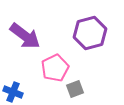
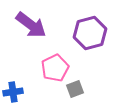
purple arrow: moved 6 px right, 11 px up
blue cross: rotated 30 degrees counterclockwise
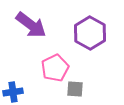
purple hexagon: rotated 16 degrees counterclockwise
gray square: rotated 24 degrees clockwise
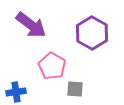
purple hexagon: moved 2 px right
pink pentagon: moved 3 px left, 2 px up; rotated 16 degrees counterclockwise
blue cross: moved 3 px right
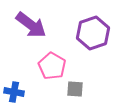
purple hexagon: moved 1 px right; rotated 12 degrees clockwise
blue cross: moved 2 px left; rotated 18 degrees clockwise
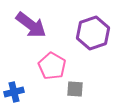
blue cross: rotated 24 degrees counterclockwise
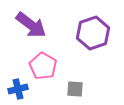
pink pentagon: moved 9 px left
blue cross: moved 4 px right, 3 px up
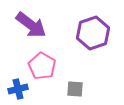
pink pentagon: moved 1 px left
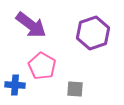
blue cross: moved 3 px left, 4 px up; rotated 18 degrees clockwise
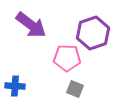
pink pentagon: moved 25 px right, 8 px up; rotated 28 degrees counterclockwise
blue cross: moved 1 px down
gray square: rotated 18 degrees clockwise
